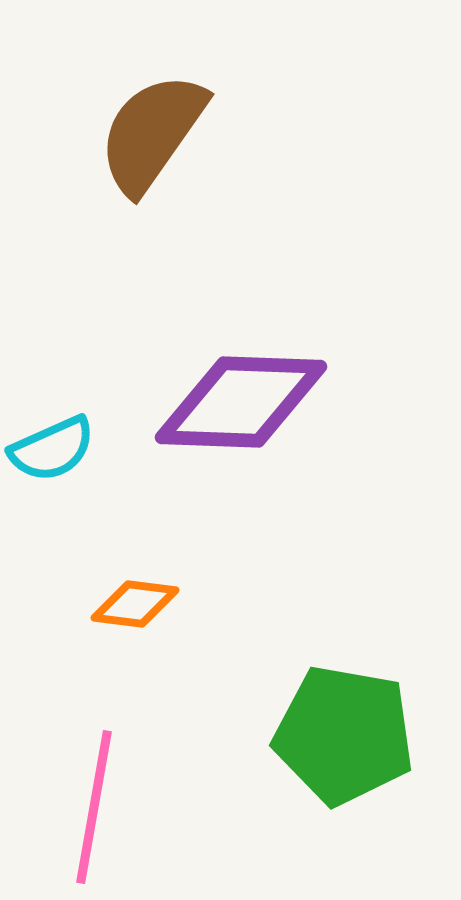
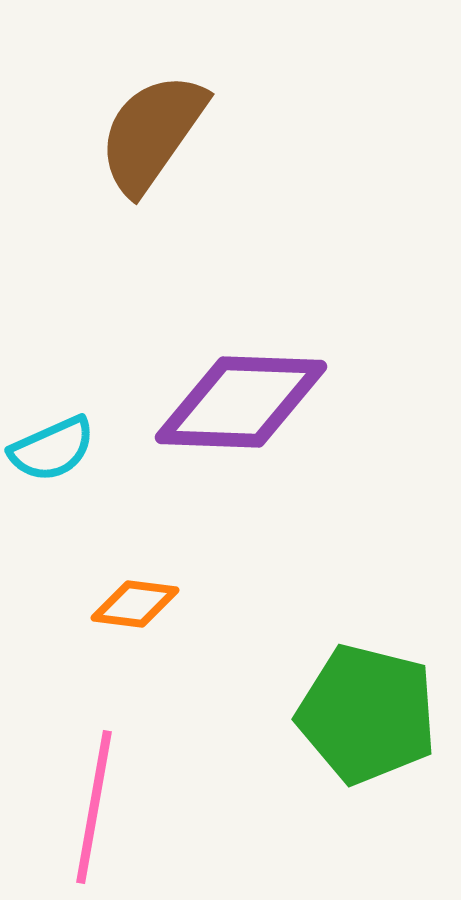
green pentagon: moved 23 px right, 21 px up; rotated 4 degrees clockwise
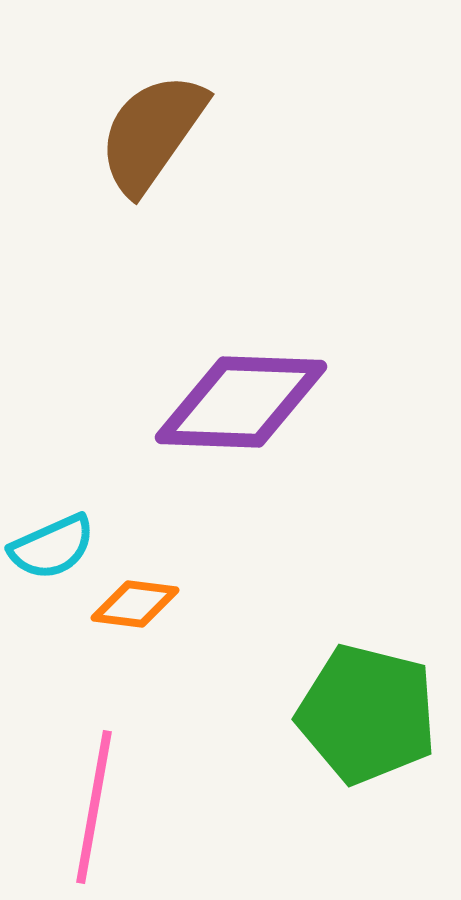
cyan semicircle: moved 98 px down
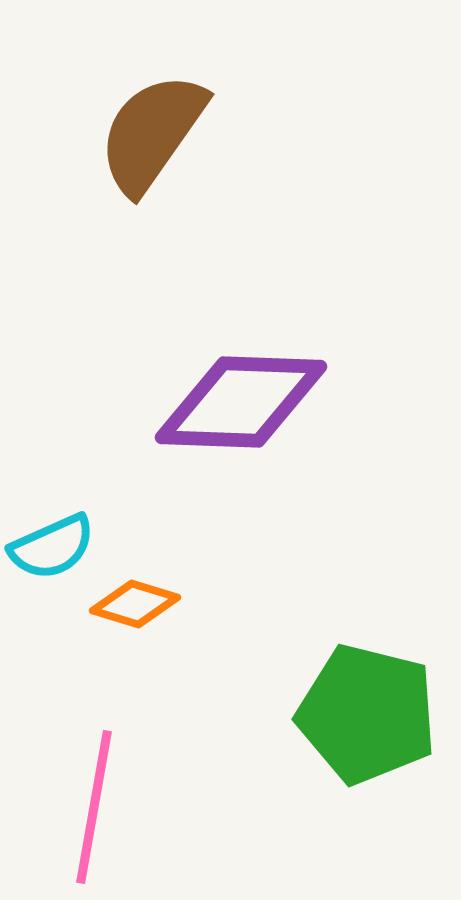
orange diamond: rotated 10 degrees clockwise
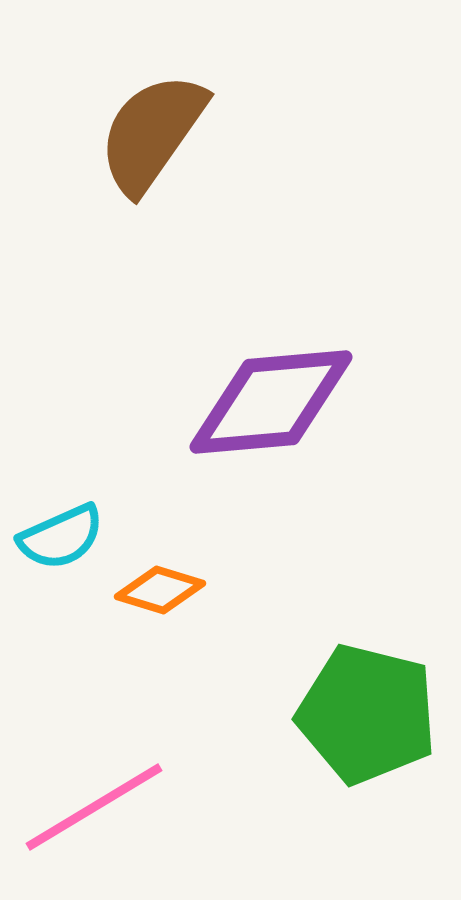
purple diamond: moved 30 px right; rotated 7 degrees counterclockwise
cyan semicircle: moved 9 px right, 10 px up
orange diamond: moved 25 px right, 14 px up
pink line: rotated 49 degrees clockwise
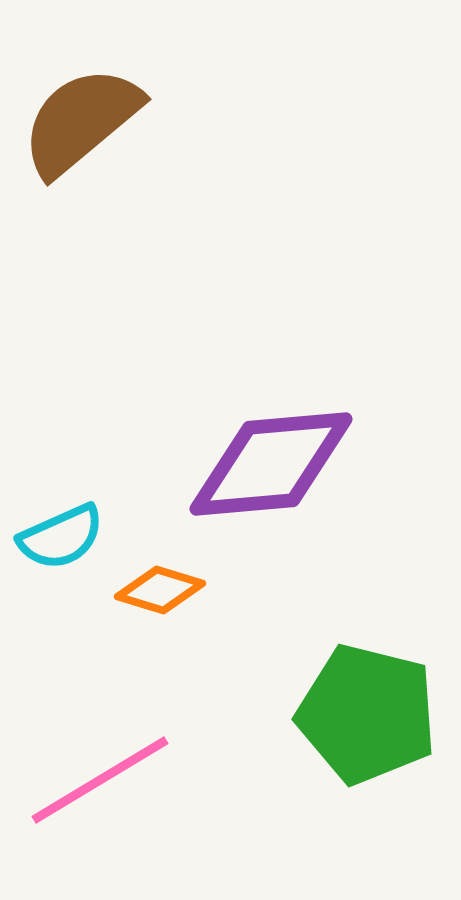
brown semicircle: moved 71 px left, 12 px up; rotated 15 degrees clockwise
purple diamond: moved 62 px down
pink line: moved 6 px right, 27 px up
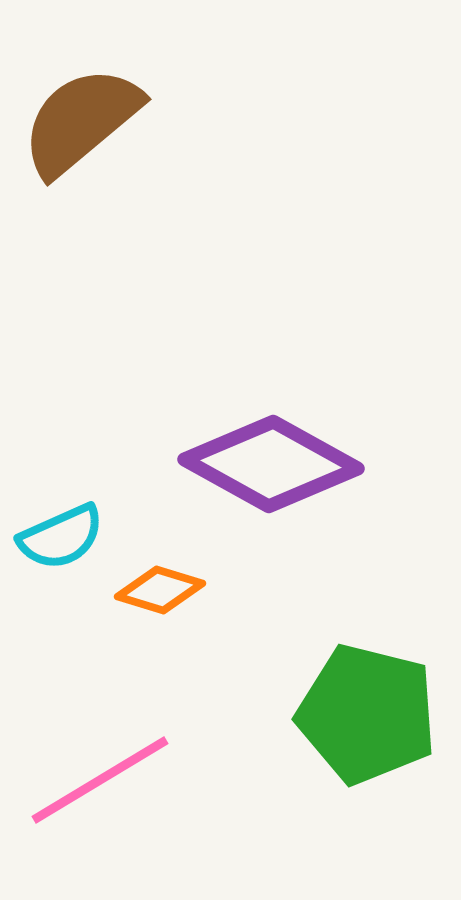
purple diamond: rotated 34 degrees clockwise
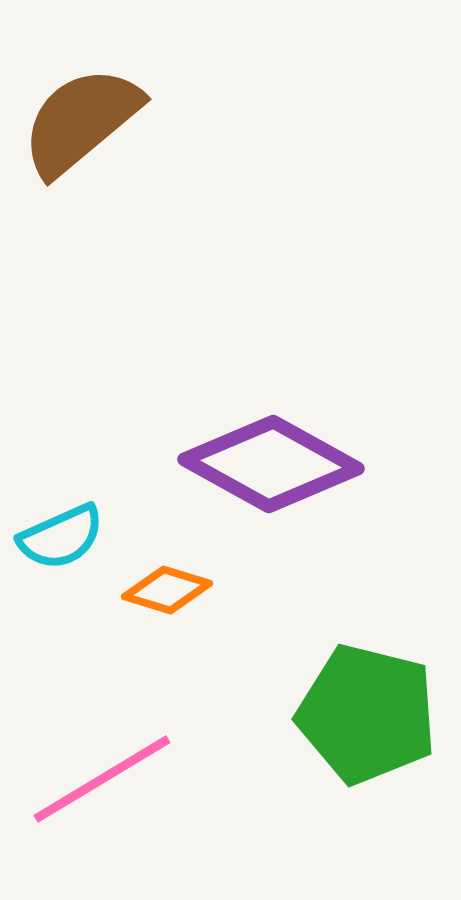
orange diamond: moved 7 px right
pink line: moved 2 px right, 1 px up
